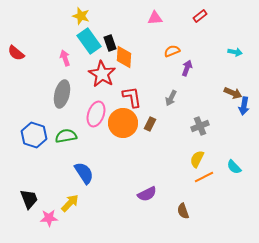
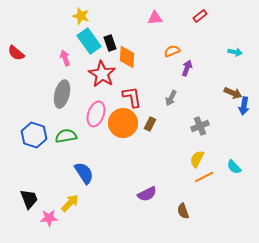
orange diamond: moved 3 px right
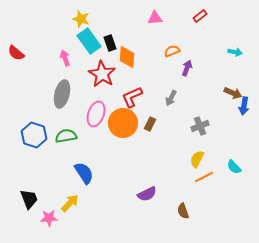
yellow star: moved 3 px down
red L-shape: rotated 105 degrees counterclockwise
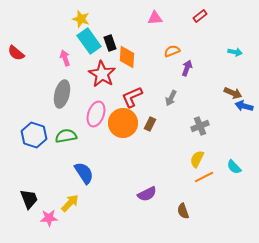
blue arrow: rotated 96 degrees clockwise
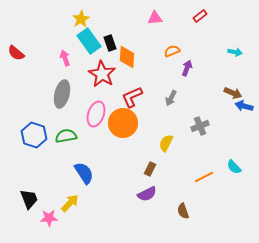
yellow star: rotated 24 degrees clockwise
brown rectangle: moved 45 px down
yellow semicircle: moved 31 px left, 16 px up
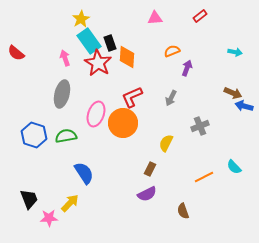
red star: moved 4 px left, 11 px up
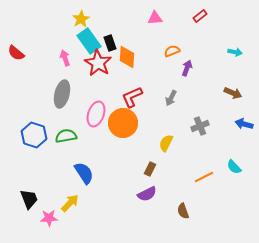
blue arrow: moved 18 px down
